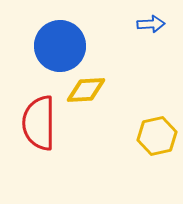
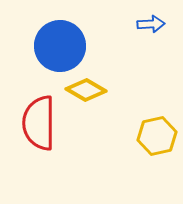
yellow diamond: rotated 33 degrees clockwise
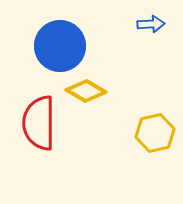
yellow diamond: moved 1 px down
yellow hexagon: moved 2 px left, 3 px up
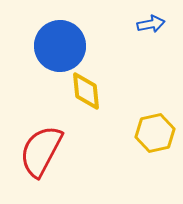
blue arrow: rotated 8 degrees counterclockwise
yellow diamond: rotated 54 degrees clockwise
red semicircle: moved 2 px right, 28 px down; rotated 28 degrees clockwise
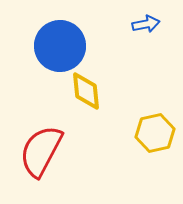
blue arrow: moved 5 px left
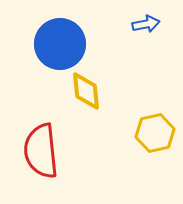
blue circle: moved 2 px up
red semicircle: rotated 34 degrees counterclockwise
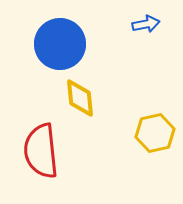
yellow diamond: moved 6 px left, 7 px down
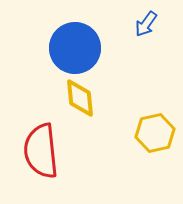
blue arrow: rotated 136 degrees clockwise
blue circle: moved 15 px right, 4 px down
